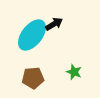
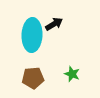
cyan ellipse: rotated 36 degrees counterclockwise
green star: moved 2 px left, 2 px down
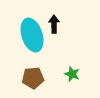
black arrow: rotated 60 degrees counterclockwise
cyan ellipse: rotated 20 degrees counterclockwise
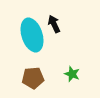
black arrow: rotated 24 degrees counterclockwise
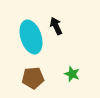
black arrow: moved 2 px right, 2 px down
cyan ellipse: moved 1 px left, 2 px down
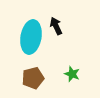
cyan ellipse: rotated 28 degrees clockwise
brown pentagon: rotated 10 degrees counterclockwise
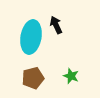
black arrow: moved 1 px up
green star: moved 1 px left, 2 px down
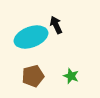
cyan ellipse: rotated 60 degrees clockwise
brown pentagon: moved 2 px up
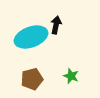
black arrow: rotated 36 degrees clockwise
brown pentagon: moved 1 px left, 3 px down
